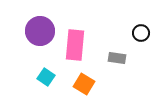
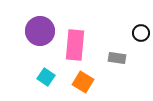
orange square: moved 1 px left, 2 px up
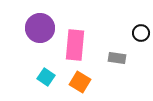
purple circle: moved 3 px up
orange square: moved 3 px left
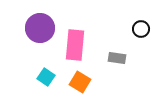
black circle: moved 4 px up
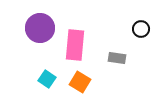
cyan square: moved 1 px right, 2 px down
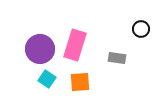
purple circle: moved 21 px down
pink rectangle: rotated 12 degrees clockwise
orange square: rotated 35 degrees counterclockwise
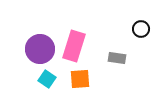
pink rectangle: moved 1 px left, 1 px down
orange square: moved 3 px up
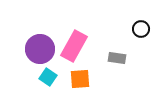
pink rectangle: rotated 12 degrees clockwise
cyan square: moved 1 px right, 2 px up
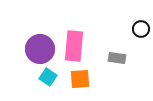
pink rectangle: rotated 24 degrees counterclockwise
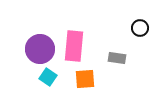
black circle: moved 1 px left, 1 px up
orange square: moved 5 px right
